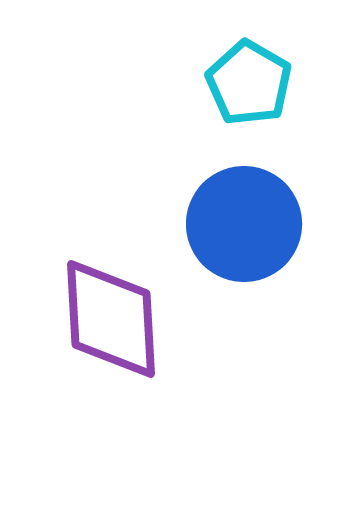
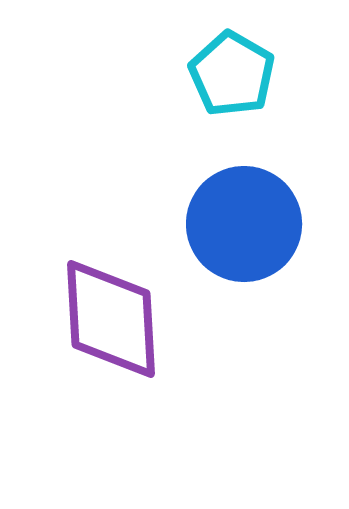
cyan pentagon: moved 17 px left, 9 px up
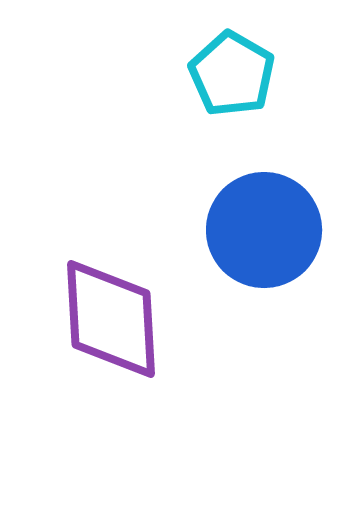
blue circle: moved 20 px right, 6 px down
